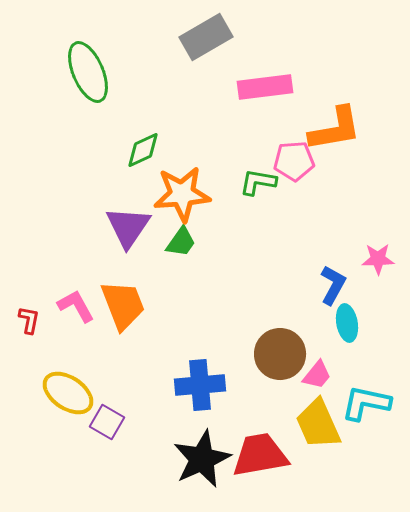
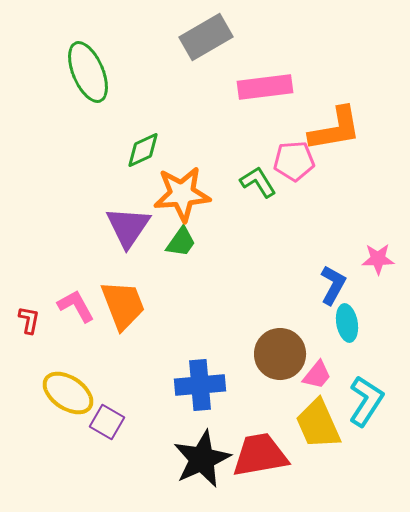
green L-shape: rotated 48 degrees clockwise
cyan L-shape: moved 2 px up; rotated 111 degrees clockwise
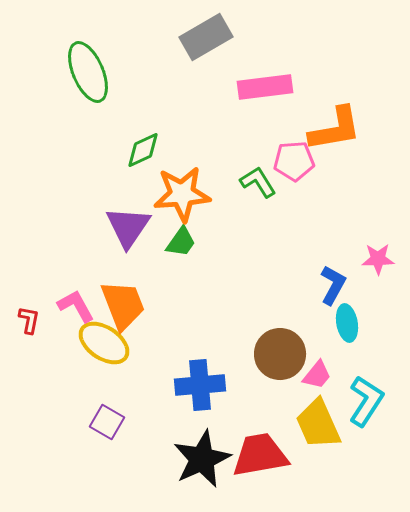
yellow ellipse: moved 36 px right, 50 px up
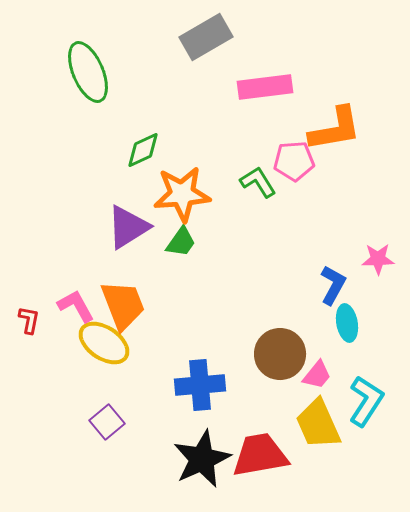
purple triangle: rotated 24 degrees clockwise
purple square: rotated 20 degrees clockwise
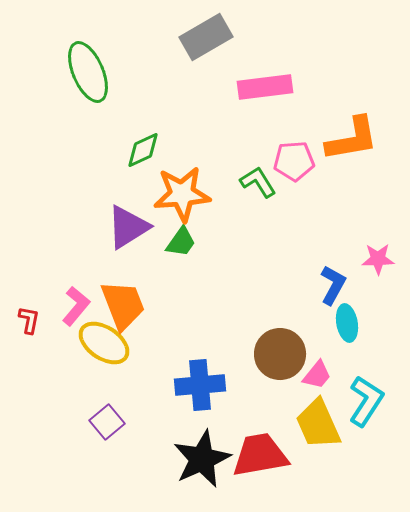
orange L-shape: moved 17 px right, 10 px down
pink L-shape: rotated 69 degrees clockwise
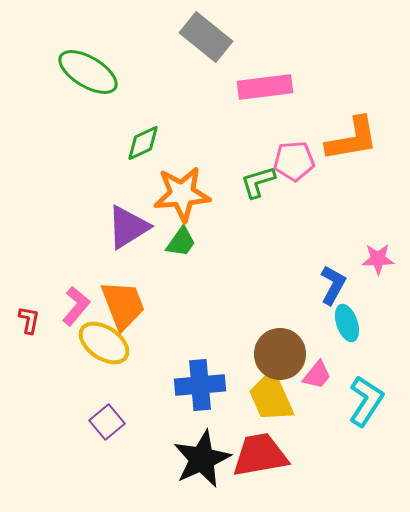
gray rectangle: rotated 69 degrees clockwise
green ellipse: rotated 36 degrees counterclockwise
green diamond: moved 7 px up
green L-shape: rotated 75 degrees counterclockwise
cyan ellipse: rotated 9 degrees counterclockwise
yellow trapezoid: moved 47 px left, 27 px up
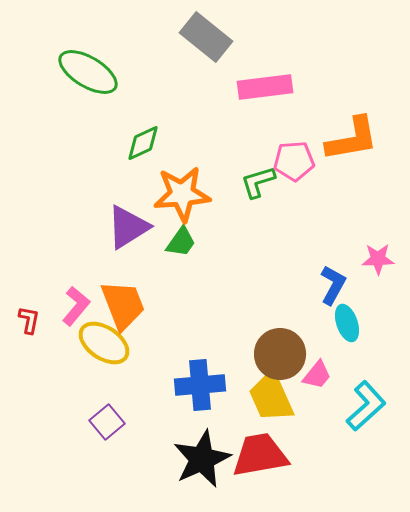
cyan L-shape: moved 5 px down; rotated 15 degrees clockwise
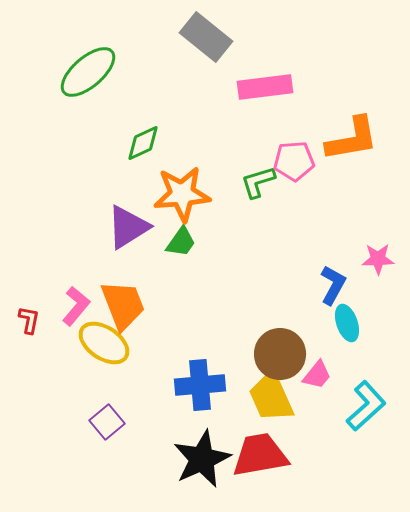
green ellipse: rotated 72 degrees counterclockwise
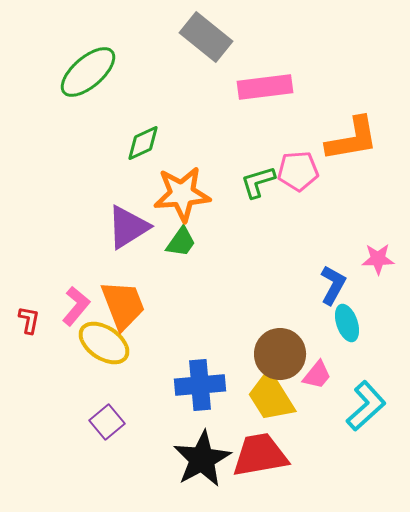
pink pentagon: moved 4 px right, 10 px down
yellow trapezoid: rotated 8 degrees counterclockwise
black star: rotated 4 degrees counterclockwise
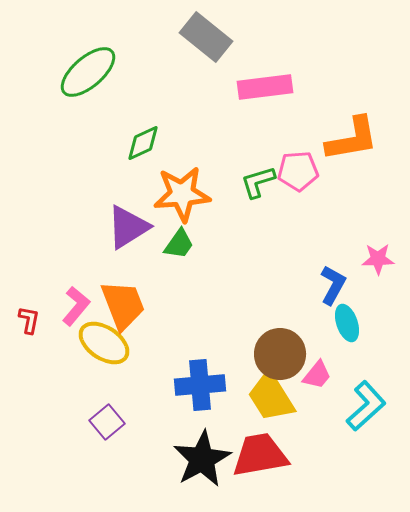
green trapezoid: moved 2 px left, 2 px down
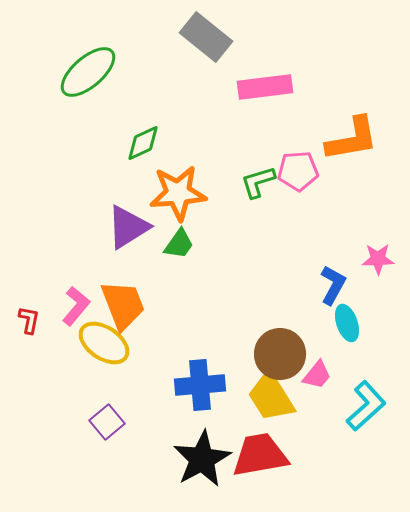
orange star: moved 4 px left, 1 px up
